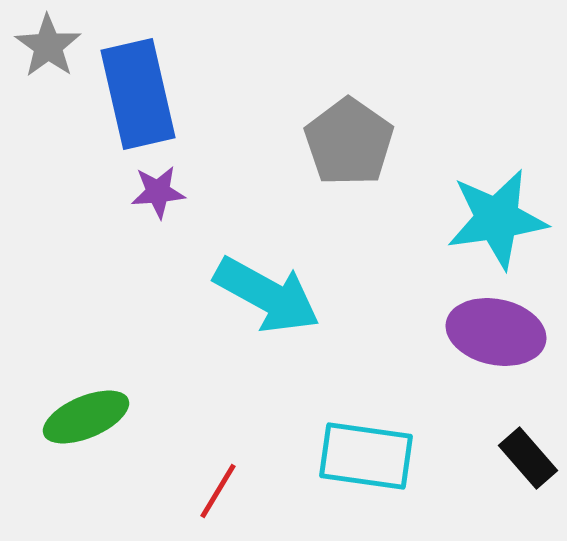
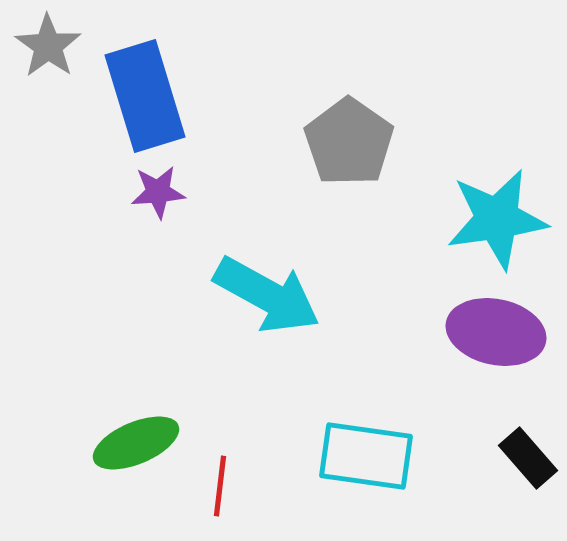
blue rectangle: moved 7 px right, 2 px down; rotated 4 degrees counterclockwise
green ellipse: moved 50 px right, 26 px down
red line: moved 2 px right, 5 px up; rotated 24 degrees counterclockwise
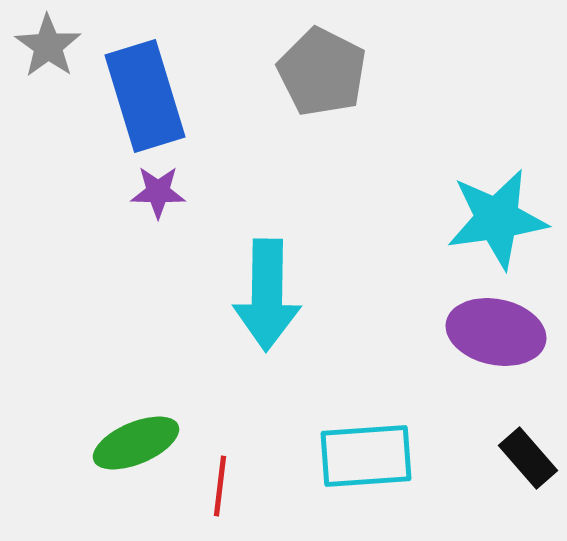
gray pentagon: moved 27 px left, 70 px up; rotated 8 degrees counterclockwise
purple star: rotated 6 degrees clockwise
cyan arrow: rotated 62 degrees clockwise
cyan rectangle: rotated 12 degrees counterclockwise
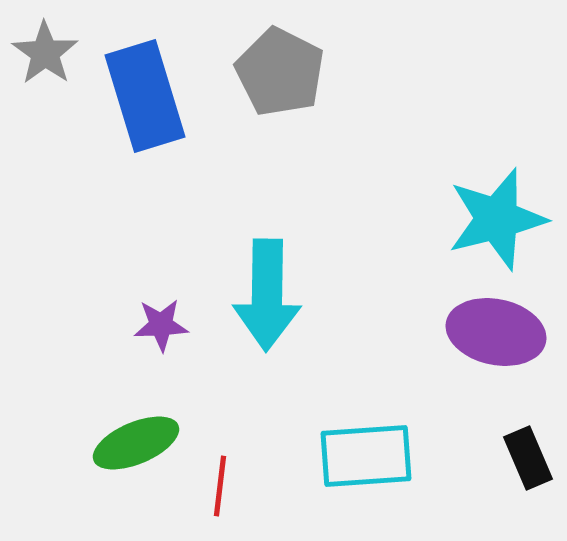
gray star: moved 3 px left, 7 px down
gray pentagon: moved 42 px left
purple star: moved 3 px right, 133 px down; rotated 4 degrees counterclockwise
cyan star: rotated 6 degrees counterclockwise
black rectangle: rotated 18 degrees clockwise
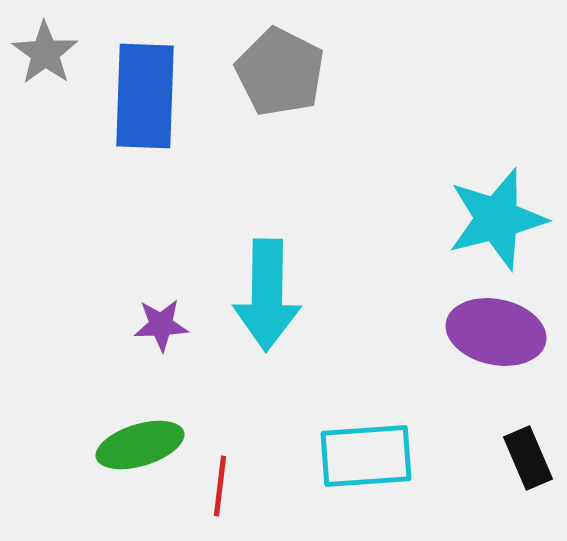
blue rectangle: rotated 19 degrees clockwise
green ellipse: moved 4 px right, 2 px down; rotated 6 degrees clockwise
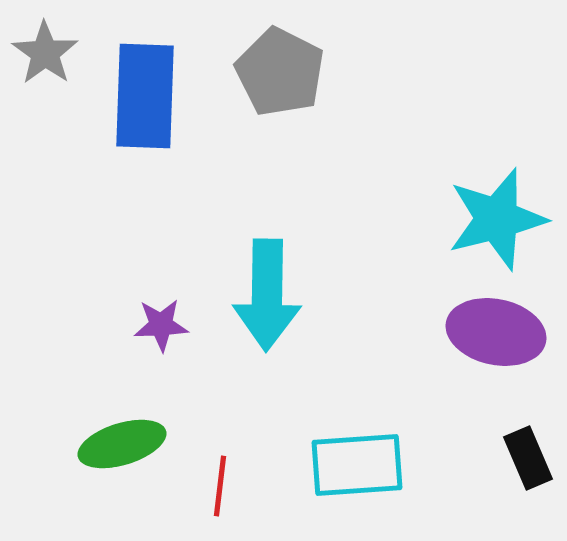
green ellipse: moved 18 px left, 1 px up
cyan rectangle: moved 9 px left, 9 px down
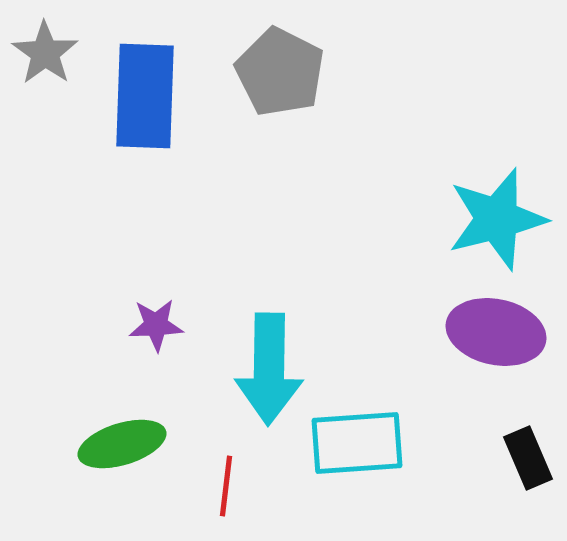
cyan arrow: moved 2 px right, 74 px down
purple star: moved 5 px left
cyan rectangle: moved 22 px up
red line: moved 6 px right
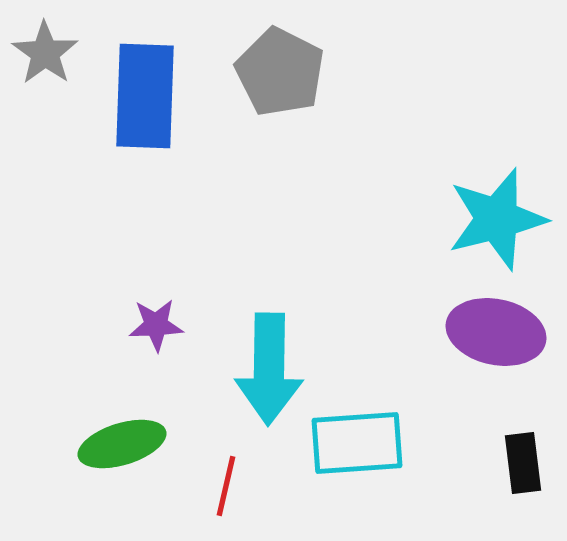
black rectangle: moved 5 px left, 5 px down; rotated 16 degrees clockwise
red line: rotated 6 degrees clockwise
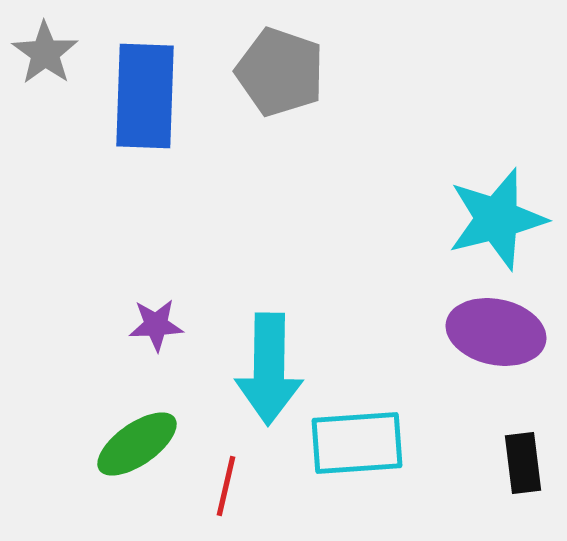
gray pentagon: rotated 8 degrees counterclockwise
green ellipse: moved 15 px right; rotated 18 degrees counterclockwise
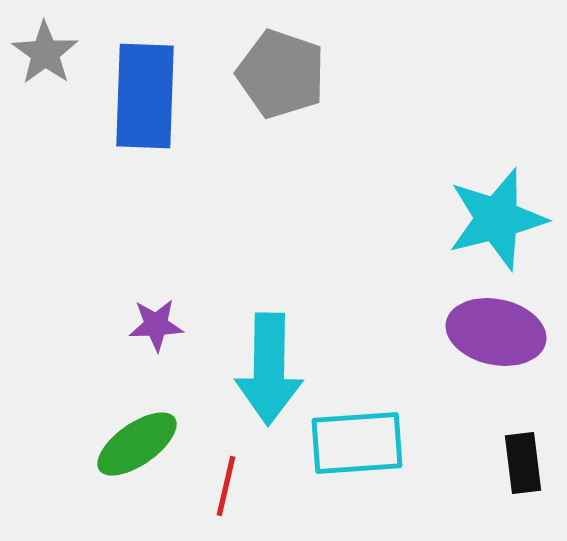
gray pentagon: moved 1 px right, 2 px down
